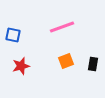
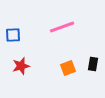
blue square: rotated 14 degrees counterclockwise
orange square: moved 2 px right, 7 px down
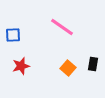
pink line: rotated 55 degrees clockwise
orange square: rotated 28 degrees counterclockwise
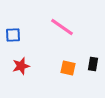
orange square: rotated 28 degrees counterclockwise
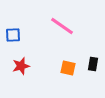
pink line: moved 1 px up
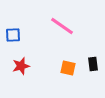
black rectangle: rotated 16 degrees counterclockwise
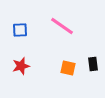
blue square: moved 7 px right, 5 px up
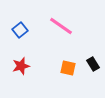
pink line: moved 1 px left
blue square: rotated 35 degrees counterclockwise
black rectangle: rotated 24 degrees counterclockwise
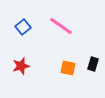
blue square: moved 3 px right, 3 px up
black rectangle: rotated 48 degrees clockwise
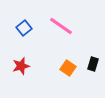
blue square: moved 1 px right, 1 px down
orange square: rotated 21 degrees clockwise
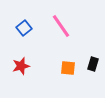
pink line: rotated 20 degrees clockwise
orange square: rotated 28 degrees counterclockwise
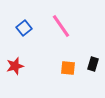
red star: moved 6 px left
